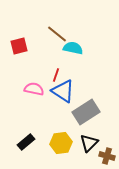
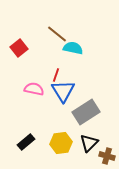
red square: moved 2 px down; rotated 24 degrees counterclockwise
blue triangle: rotated 25 degrees clockwise
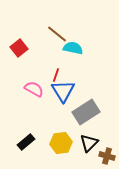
pink semicircle: rotated 18 degrees clockwise
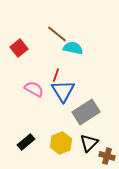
yellow hexagon: rotated 15 degrees counterclockwise
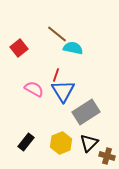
black rectangle: rotated 12 degrees counterclockwise
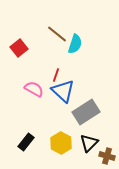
cyan semicircle: moved 2 px right, 4 px up; rotated 96 degrees clockwise
blue triangle: rotated 15 degrees counterclockwise
yellow hexagon: rotated 10 degrees counterclockwise
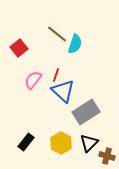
pink semicircle: moved 1 px left, 9 px up; rotated 84 degrees counterclockwise
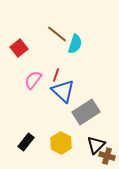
black triangle: moved 7 px right, 2 px down
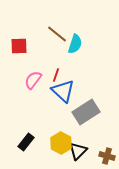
red square: moved 2 px up; rotated 36 degrees clockwise
black triangle: moved 18 px left, 6 px down
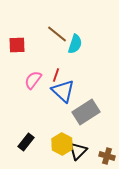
red square: moved 2 px left, 1 px up
yellow hexagon: moved 1 px right, 1 px down
